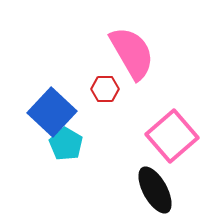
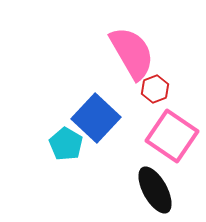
red hexagon: moved 50 px right; rotated 20 degrees counterclockwise
blue square: moved 44 px right, 6 px down
pink square: rotated 15 degrees counterclockwise
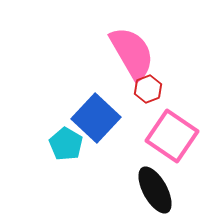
red hexagon: moved 7 px left
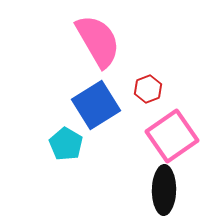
pink semicircle: moved 34 px left, 12 px up
blue square: moved 13 px up; rotated 15 degrees clockwise
pink square: rotated 21 degrees clockwise
black ellipse: moved 9 px right; rotated 30 degrees clockwise
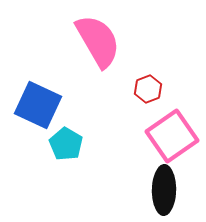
blue square: moved 58 px left; rotated 33 degrees counterclockwise
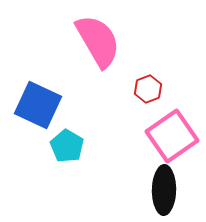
cyan pentagon: moved 1 px right, 2 px down
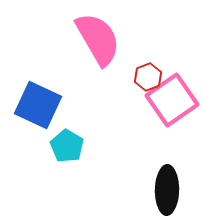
pink semicircle: moved 2 px up
red hexagon: moved 12 px up
pink square: moved 36 px up
black ellipse: moved 3 px right
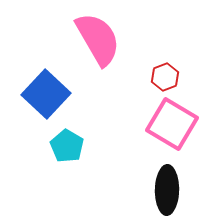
red hexagon: moved 17 px right
pink square: moved 24 px down; rotated 24 degrees counterclockwise
blue square: moved 8 px right, 11 px up; rotated 18 degrees clockwise
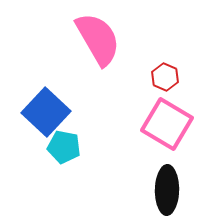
red hexagon: rotated 16 degrees counterclockwise
blue square: moved 18 px down
pink square: moved 5 px left
cyan pentagon: moved 3 px left, 1 px down; rotated 20 degrees counterclockwise
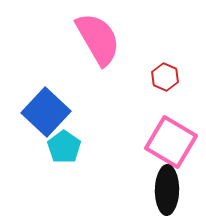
pink square: moved 4 px right, 18 px down
cyan pentagon: rotated 24 degrees clockwise
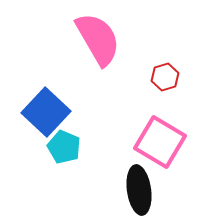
red hexagon: rotated 20 degrees clockwise
pink square: moved 11 px left
cyan pentagon: rotated 12 degrees counterclockwise
black ellipse: moved 28 px left; rotated 9 degrees counterclockwise
